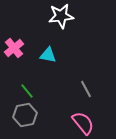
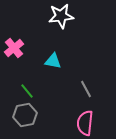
cyan triangle: moved 5 px right, 6 px down
pink semicircle: moved 2 px right; rotated 135 degrees counterclockwise
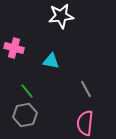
pink cross: rotated 36 degrees counterclockwise
cyan triangle: moved 2 px left
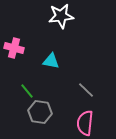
gray line: moved 1 px down; rotated 18 degrees counterclockwise
gray hexagon: moved 15 px right, 3 px up; rotated 20 degrees clockwise
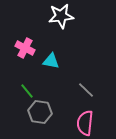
pink cross: moved 11 px right; rotated 12 degrees clockwise
